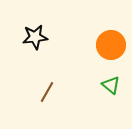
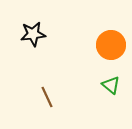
black star: moved 2 px left, 3 px up
brown line: moved 5 px down; rotated 55 degrees counterclockwise
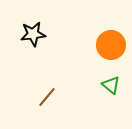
brown line: rotated 65 degrees clockwise
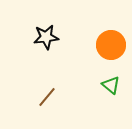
black star: moved 13 px right, 3 px down
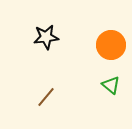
brown line: moved 1 px left
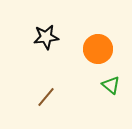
orange circle: moved 13 px left, 4 px down
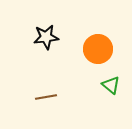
brown line: rotated 40 degrees clockwise
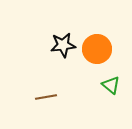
black star: moved 17 px right, 8 px down
orange circle: moved 1 px left
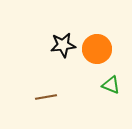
green triangle: rotated 18 degrees counterclockwise
